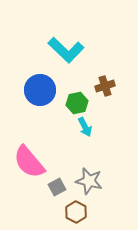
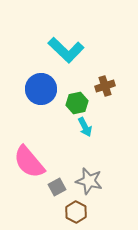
blue circle: moved 1 px right, 1 px up
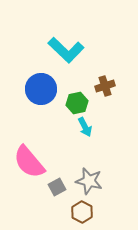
brown hexagon: moved 6 px right
